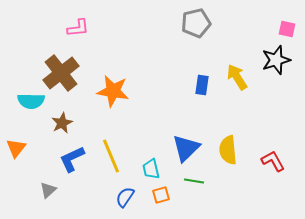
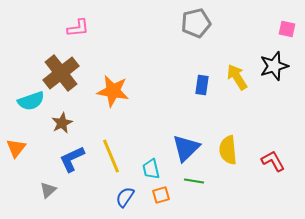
black star: moved 2 px left, 6 px down
cyan semicircle: rotated 20 degrees counterclockwise
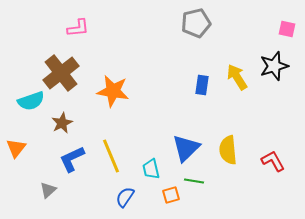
orange square: moved 10 px right
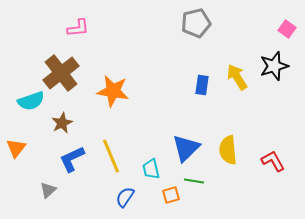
pink square: rotated 24 degrees clockwise
